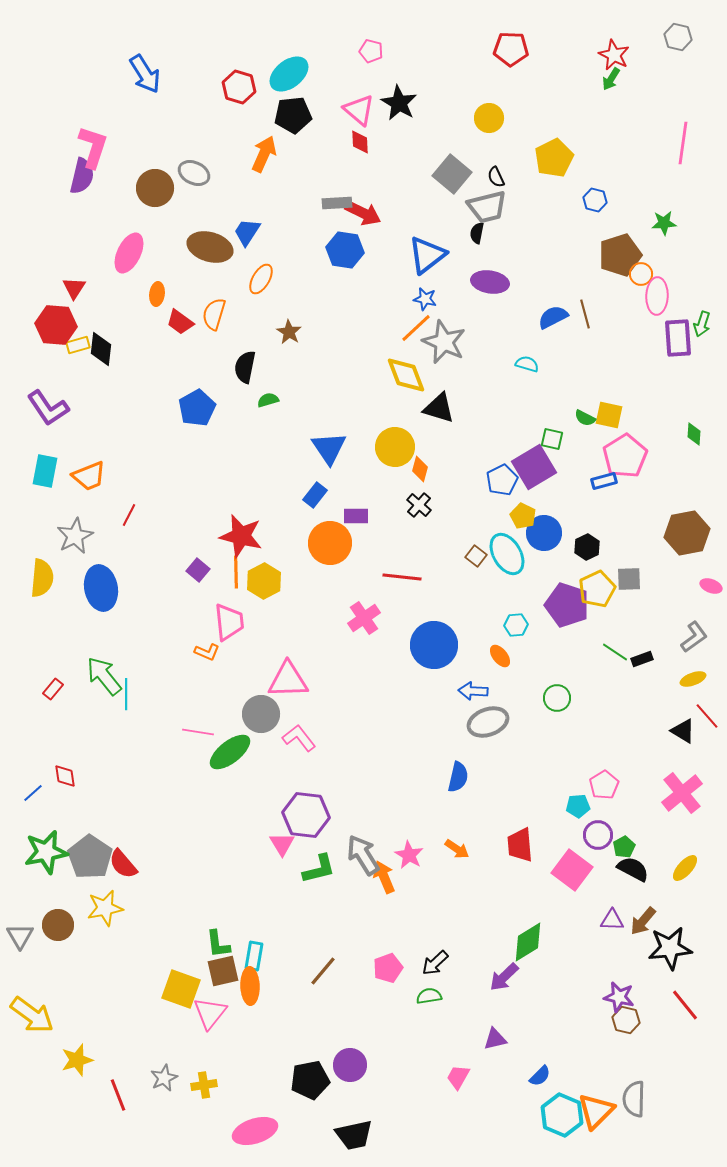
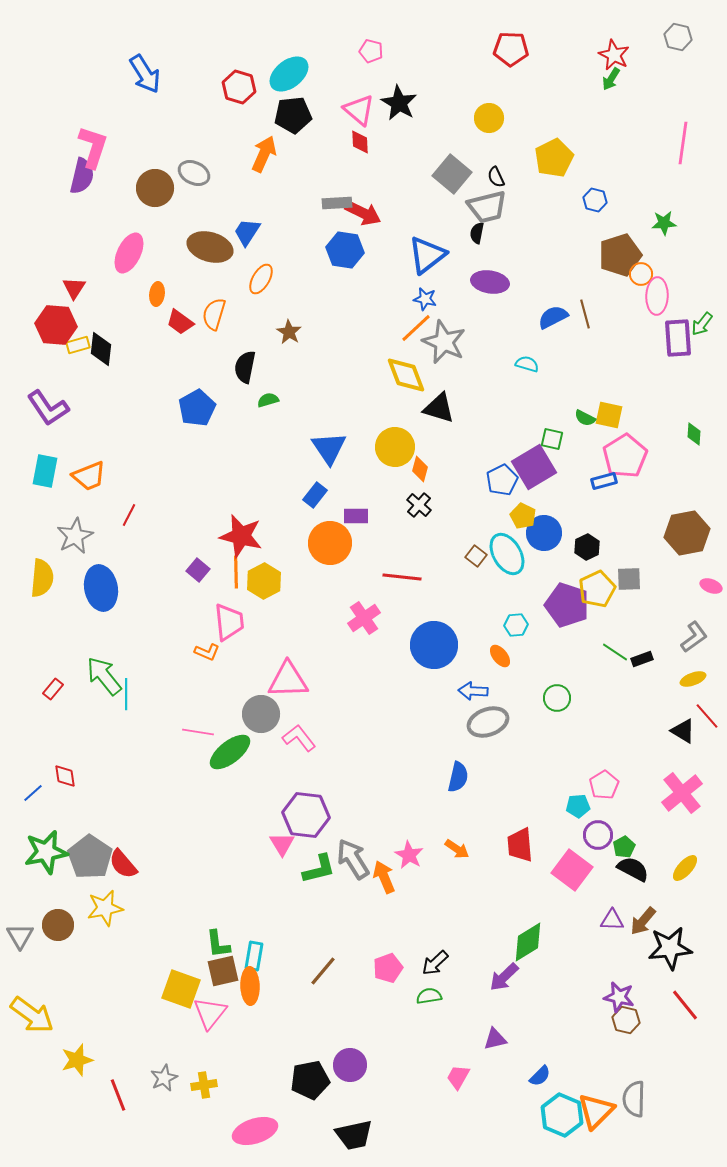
green arrow at (702, 324): rotated 20 degrees clockwise
gray arrow at (363, 855): moved 10 px left, 4 px down
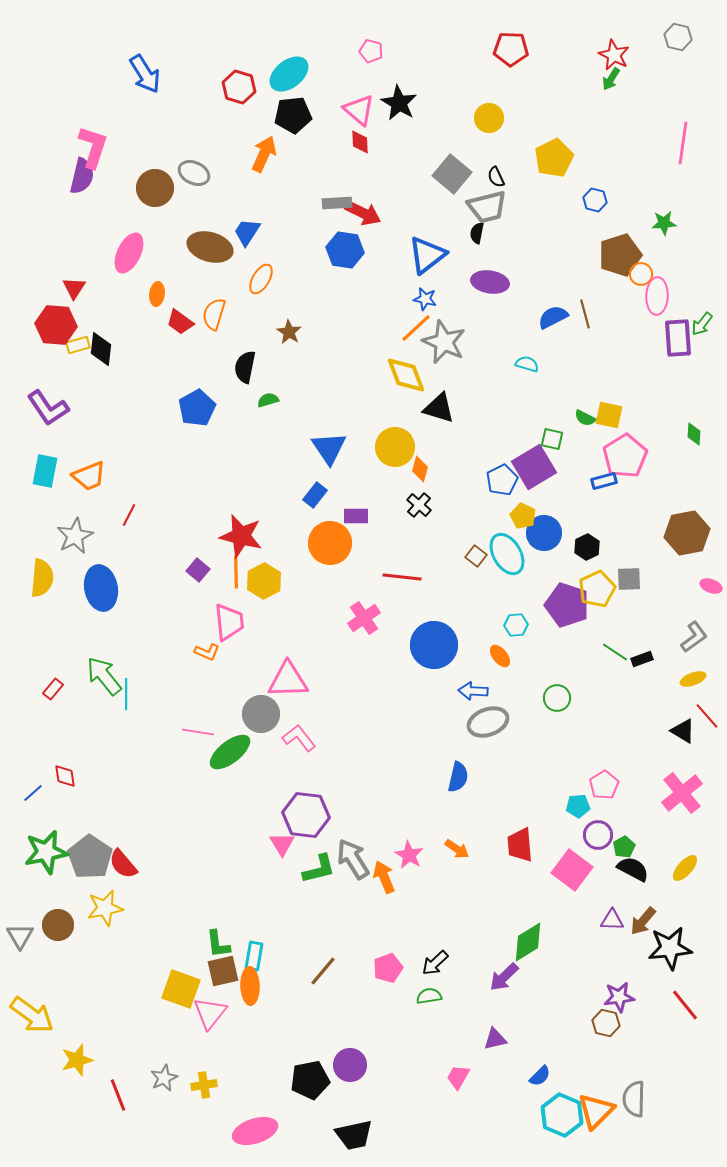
purple star at (619, 997): rotated 20 degrees counterclockwise
brown hexagon at (626, 1020): moved 20 px left, 3 px down
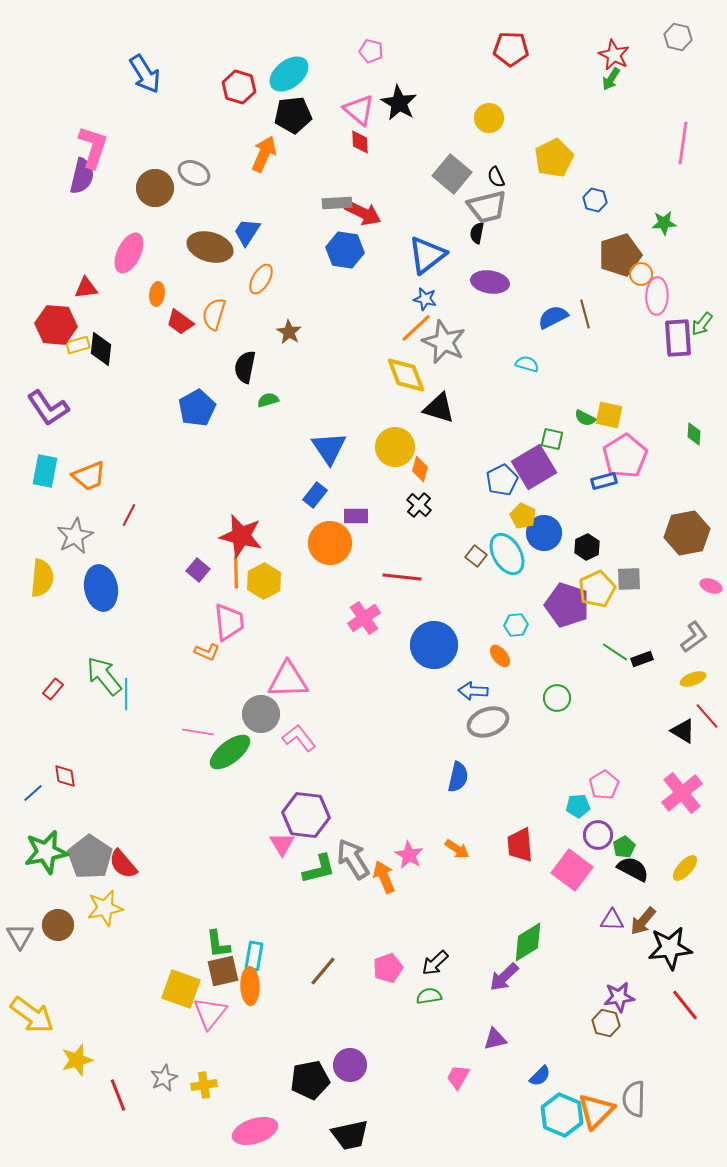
red triangle at (74, 288): moved 12 px right; rotated 50 degrees clockwise
black trapezoid at (354, 1135): moved 4 px left
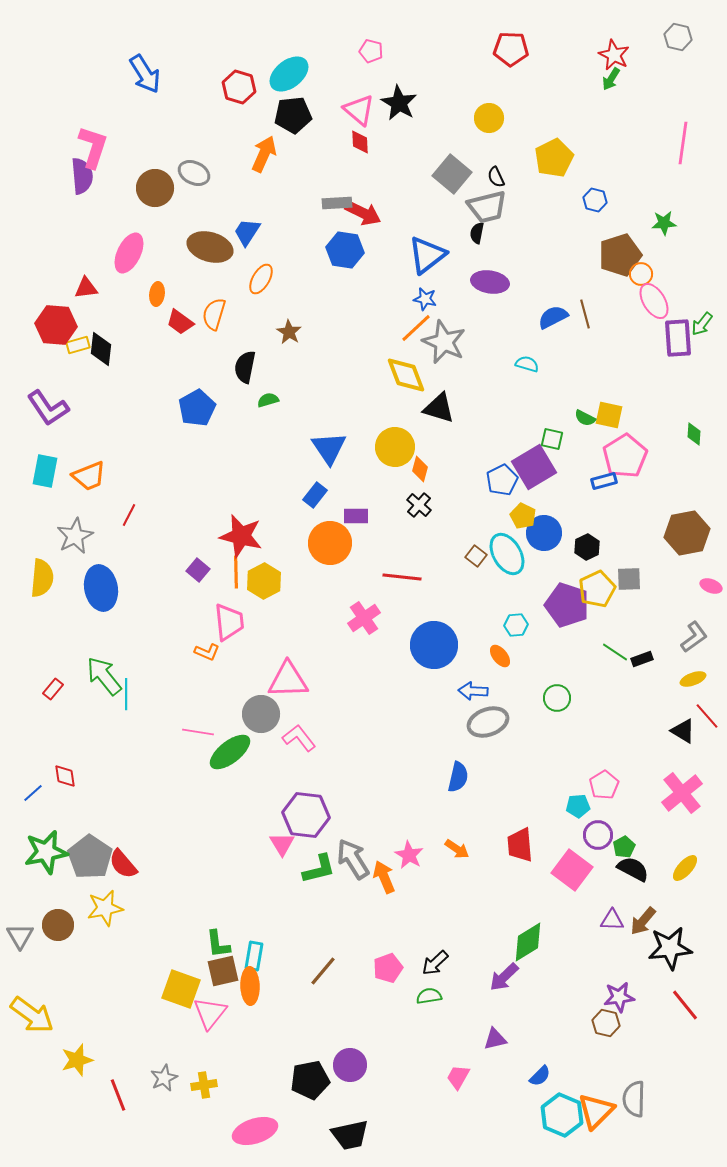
purple semicircle at (82, 176): rotated 18 degrees counterclockwise
pink ellipse at (657, 296): moved 3 px left, 5 px down; rotated 33 degrees counterclockwise
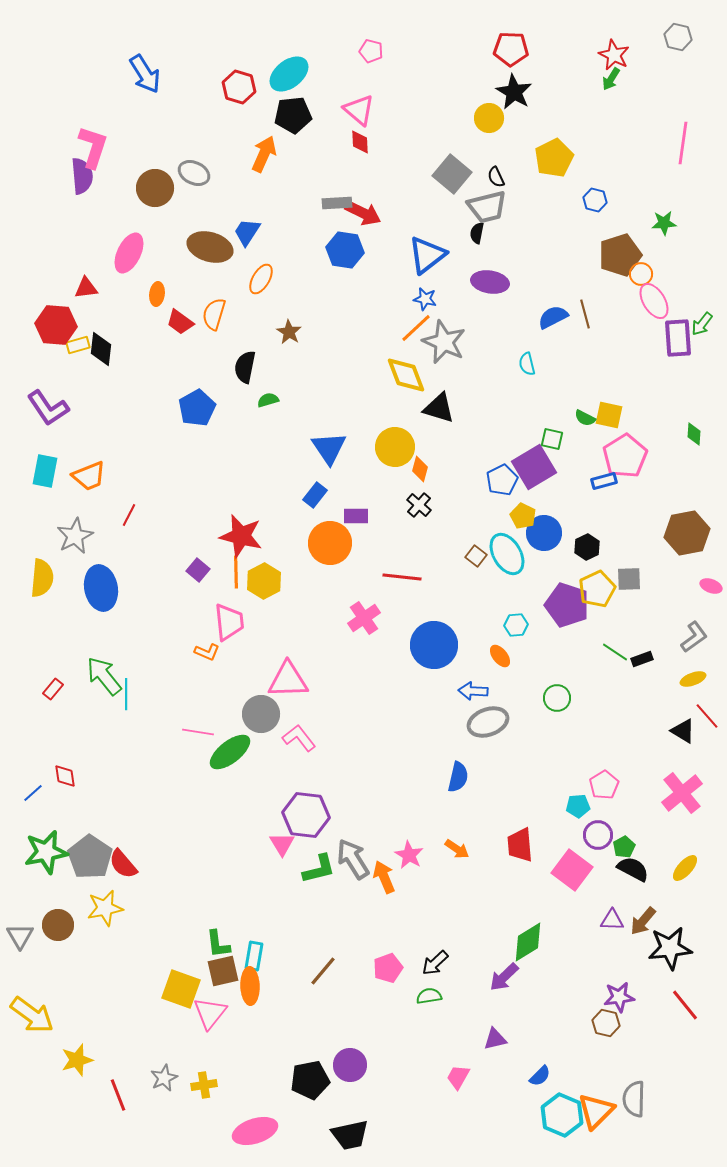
black star at (399, 103): moved 115 px right, 11 px up
cyan semicircle at (527, 364): rotated 120 degrees counterclockwise
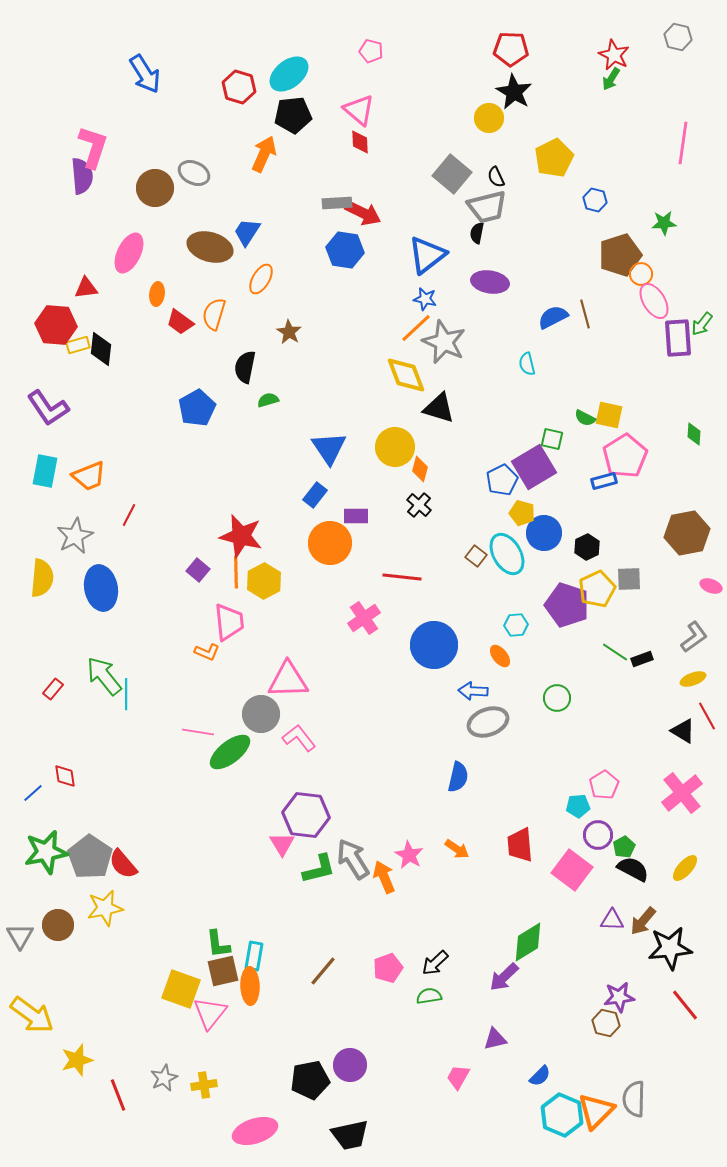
yellow pentagon at (523, 516): moved 1 px left, 3 px up; rotated 10 degrees counterclockwise
red line at (707, 716): rotated 12 degrees clockwise
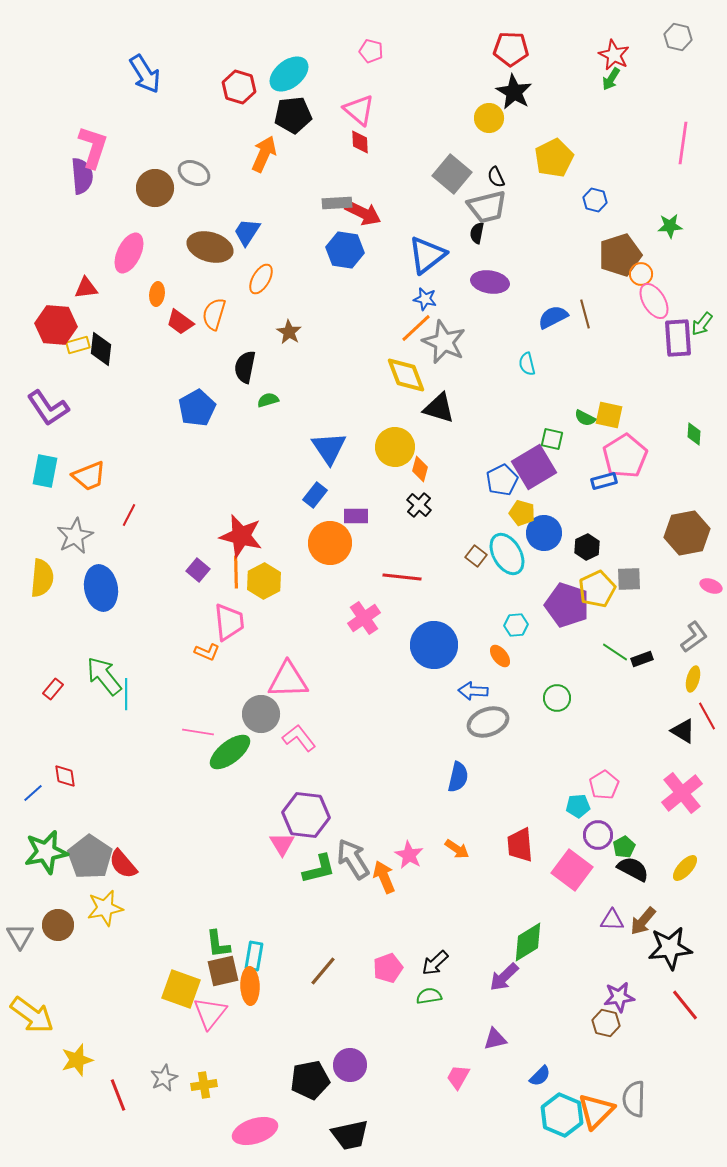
green star at (664, 223): moved 6 px right, 3 px down
yellow ellipse at (693, 679): rotated 55 degrees counterclockwise
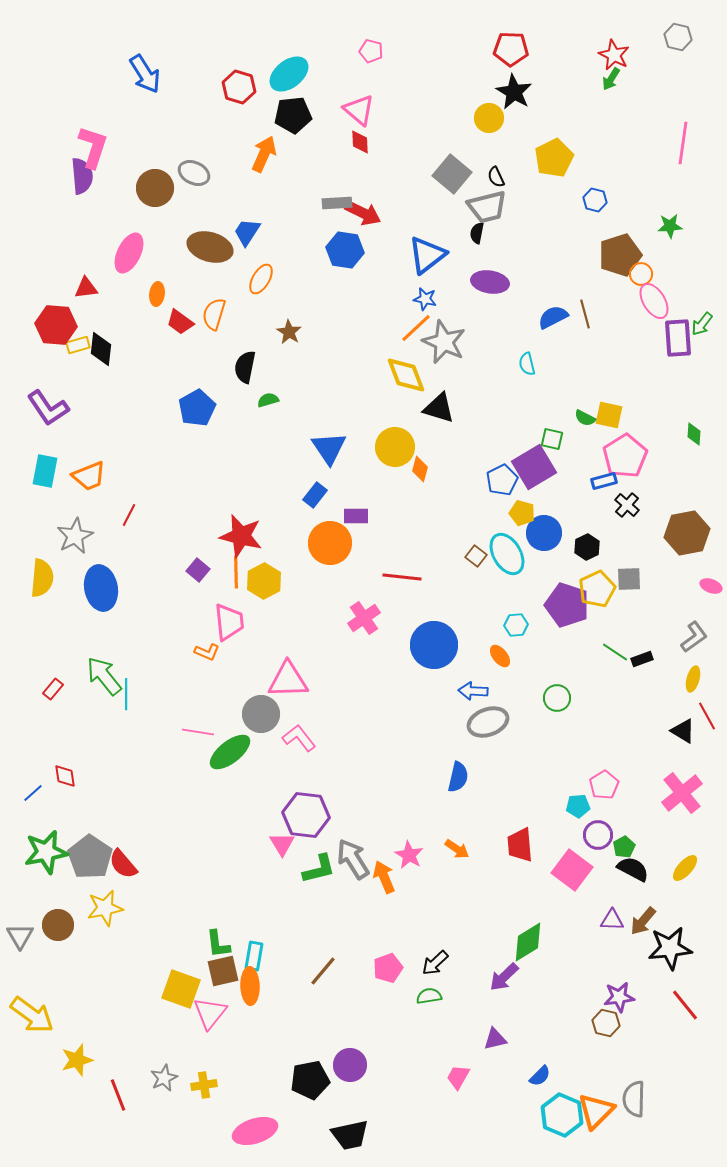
black cross at (419, 505): moved 208 px right
